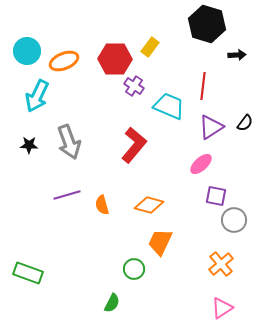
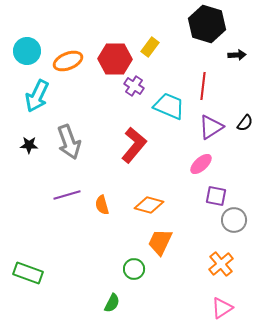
orange ellipse: moved 4 px right
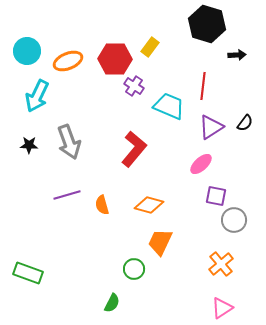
red L-shape: moved 4 px down
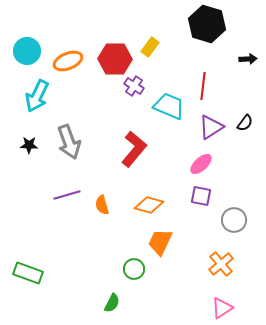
black arrow: moved 11 px right, 4 px down
purple square: moved 15 px left
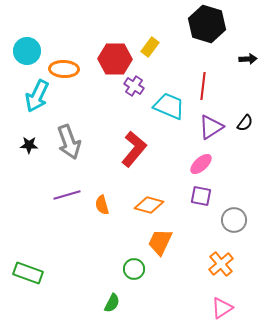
orange ellipse: moved 4 px left, 8 px down; rotated 24 degrees clockwise
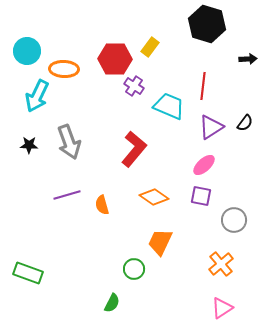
pink ellipse: moved 3 px right, 1 px down
orange diamond: moved 5 px right, 8 px up; rotated 20 degrees clockwise
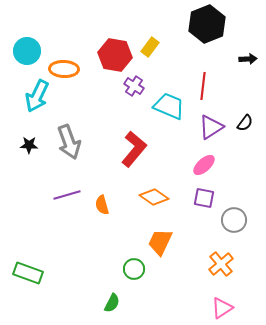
black hexagon: rotated 21 degrees clockwise
red hexagon: moved 4 px up; rotated 8 degrees clockwise
purple square: moved 3 px right, 2 px down
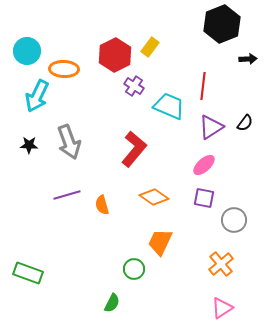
black hexagon: moved 15 px right
red hexagon: rotated 24 degrees clockwise
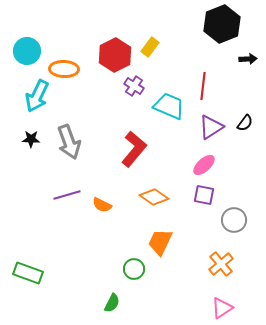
black star: moved 2 px right, 6 px up
purple square: moved 3 px up
orange semicircle: rotated 48 degrees counterclockwise
